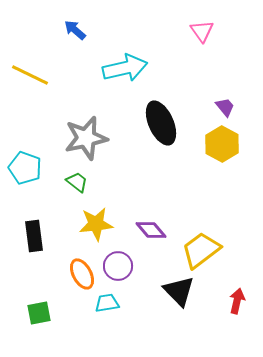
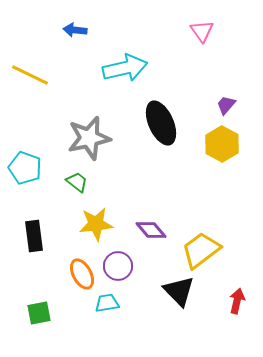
blue arrow: rotated 35 degrees counterclockwise
purple trapezoid: moved 1 px right, 2 px up; rotated 100 degrees counterclockwise
gray star: moved 3 px right
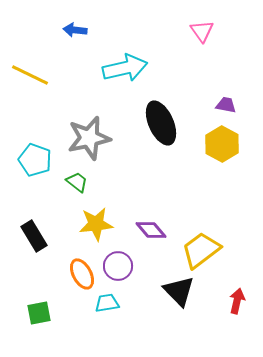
purple trapezoid: rotated 60 degrees clockwise
cyan pentagon: moved 10 px right, 8 px up
black rectangle: rotated 24 degrees counterclockwise
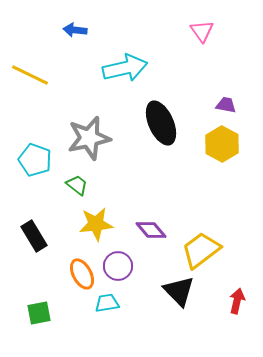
green trapezoid: moved 3 px down
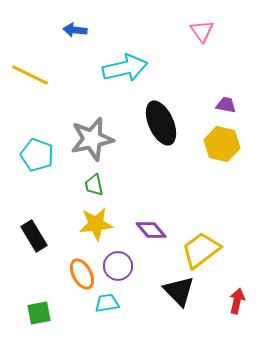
gray star: moved 3 px right, 1 px down
yellow hexagon: rotated 16 degrees counterclockwise
cyan pentagon: moved 2 px right, 5 px up
green trapezoid: moved 17 px right; rotated 140 degrees counterclockwise
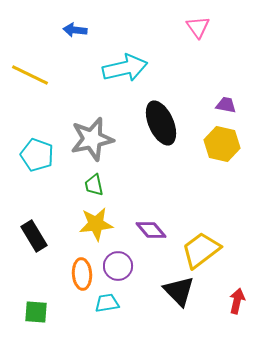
pink triangle: moved 4 px left, 4 px up
orange ellipse: rotated 24 degrees clockwise
green square: moved 3 px left, 1 px up; rotated 15 degrees clockwise
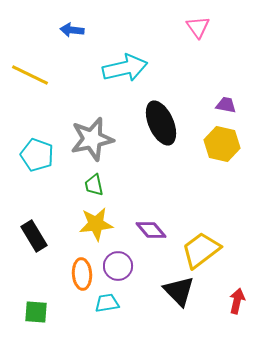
blue arrow: moved 3 px left
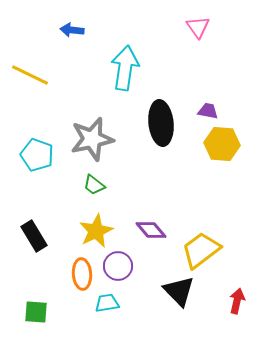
cyan arrow: rotated 69 degrees counterclockwise
purple trapezoid: moved 18 px left, 6 px down
black ellipse: rotated 18 degrees clockwise
yellow hexagon: rotated 8 degrees counterclockwise
green trapezoid: rotated 40 degrees counterclockwise
yellow star: moved 7 px down; rotated 20 degrees counterclockwise
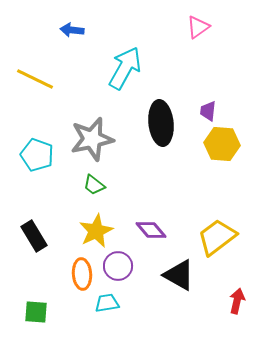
pink triangle: rotated 30 degrees clockwise
cyan arrow: rotated 21 degrees clockwise
yellow line: moved 5 px right, 4 px down
purple trapezoid: rotated 95 degrees counterclockwise
yellow trapezoid: moved 16 px right, 13 px up
black triangle: moved 16 px up; rotated 16 degrees counterclockwise
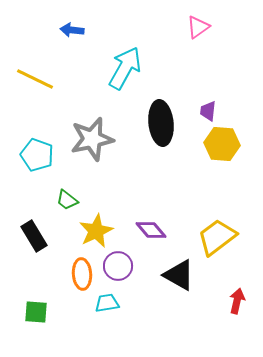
green trapezoid: moved 27 px left, 15 px down
